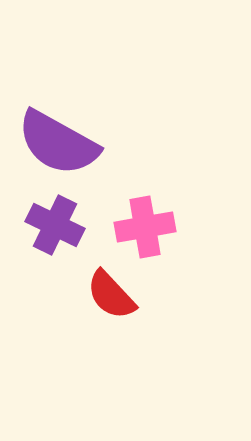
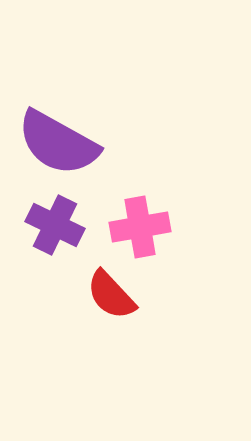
pink cross: moved 5 px left
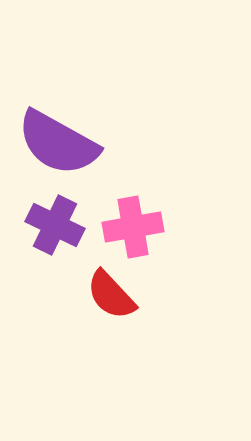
pink cross: moved 7 px left
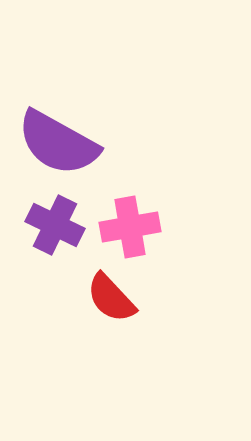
pink cross: moved 3 px left
red semicircle: moved 3 px down
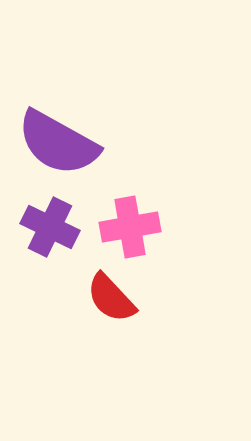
purple cross: moved 5 px left, 2 px down
